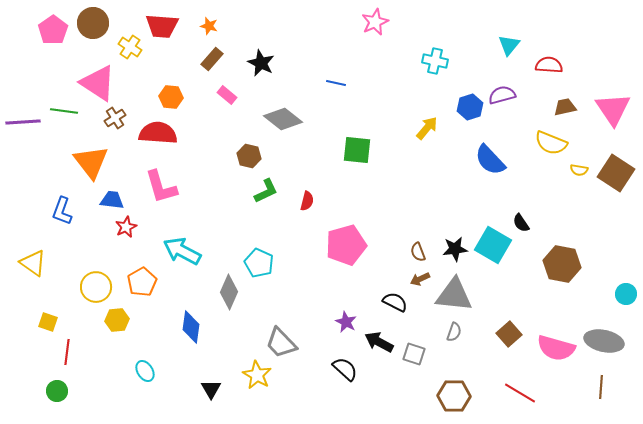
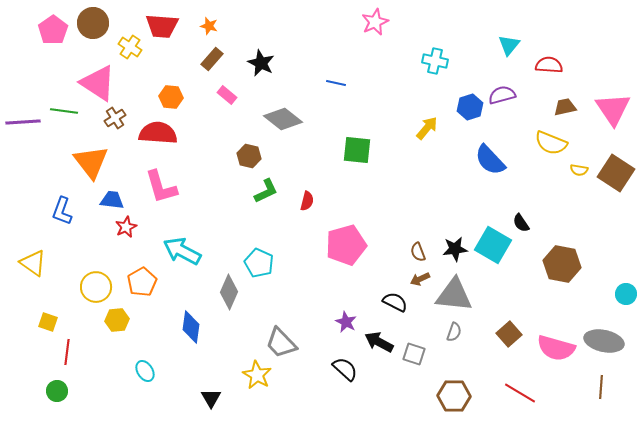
black triangle at (211, 389): moved 9 px down
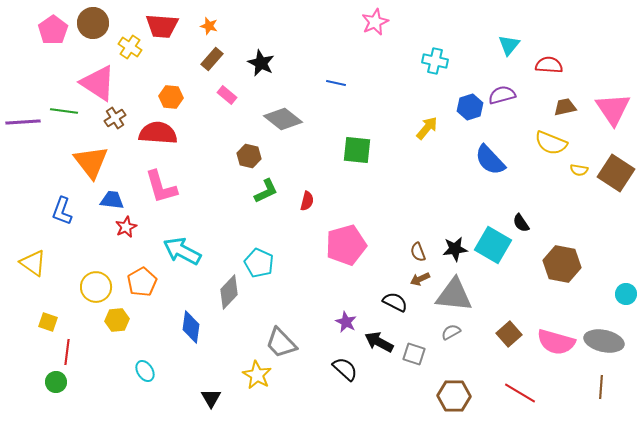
gray diamond at (229, 292): rotated 20 degrees clockwise
gray semicircle at (454, 332): moved 3 px left; rotated 138 degrees counterclockwise
pink semicircle at (556, 348): moved 6 px up
green circle at (57, 391): moved 1 px left, 9 px up
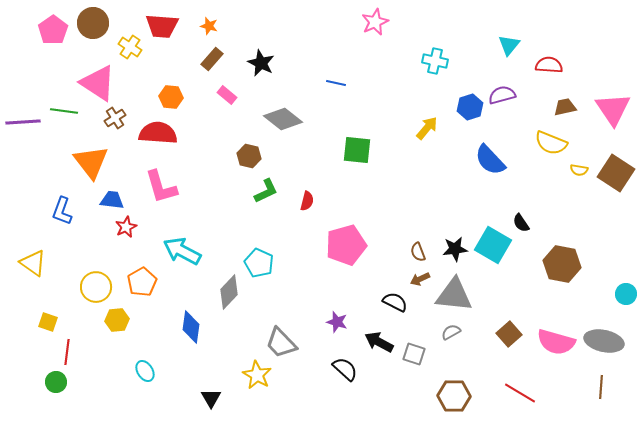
purple star at (346, 322): moved 9 px left; rotated 10 degrees counterclockwise
